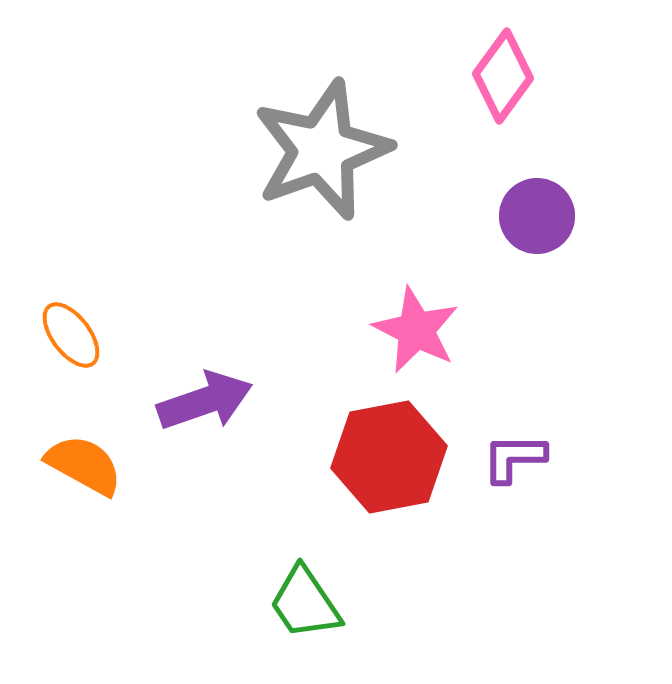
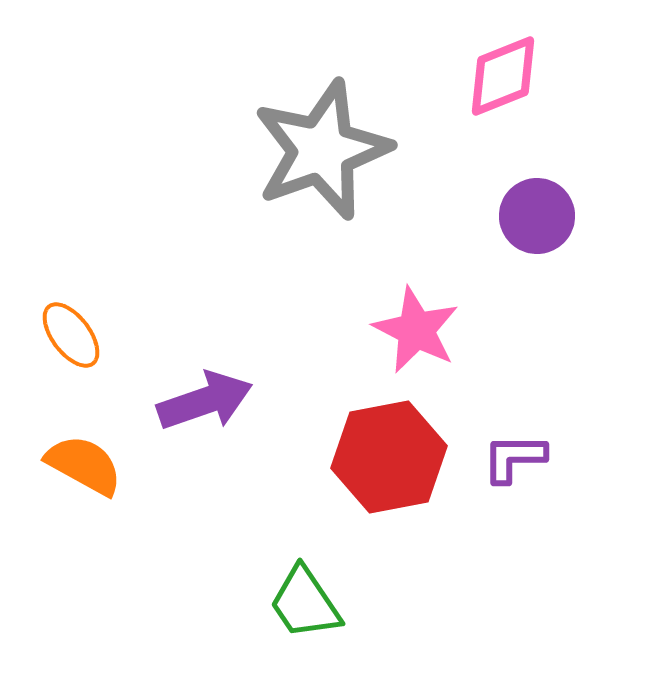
pink diamond: rotated 32 degrees clockwise
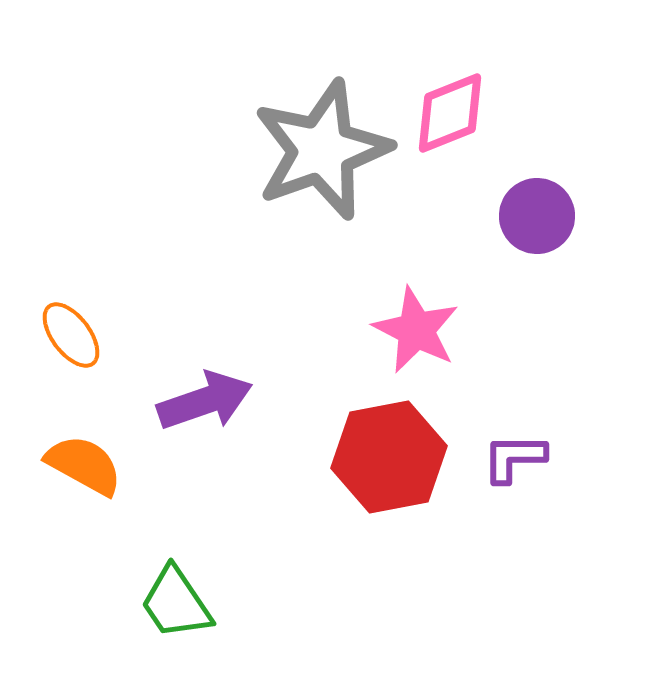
pink diamond: moved 53 px left, 37 px down
green trapezoid: moved 129 px left
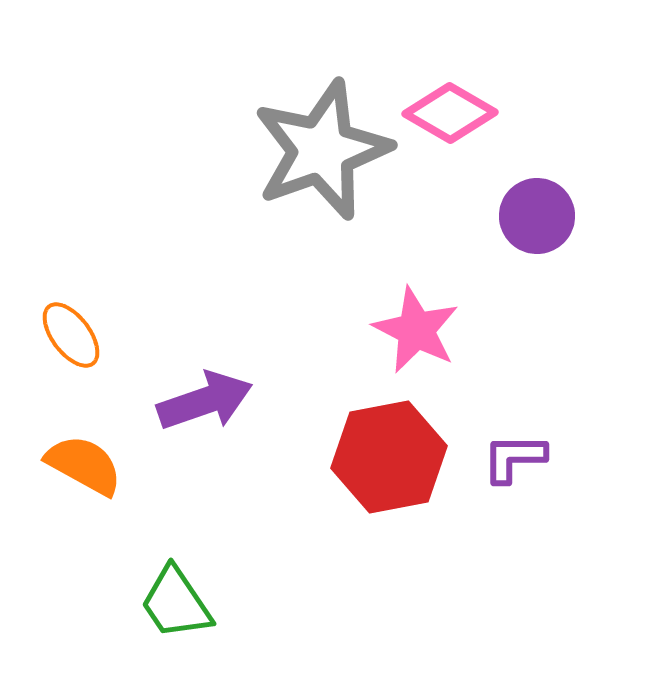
pink diamond: rotated 52 degrees clockwise
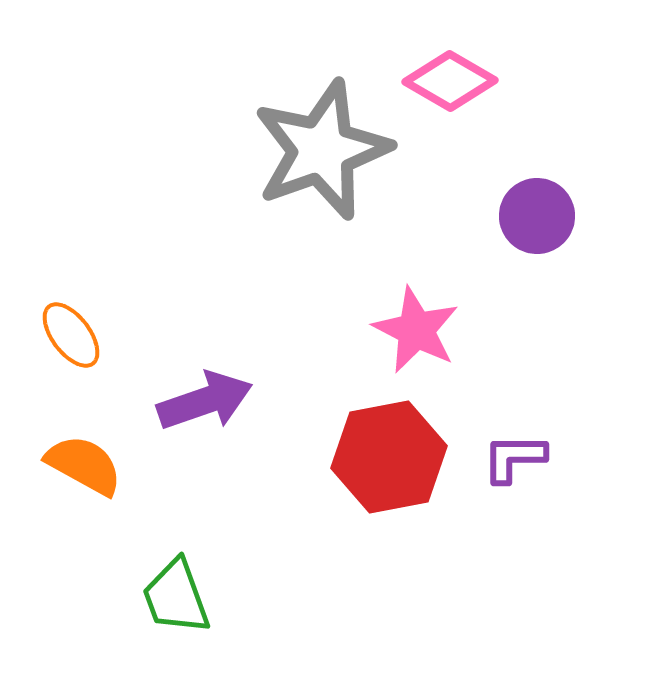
pink diamond: moved 32 px up
green trapezoid: moved 6 px up; rotated 14 degrees clockwise
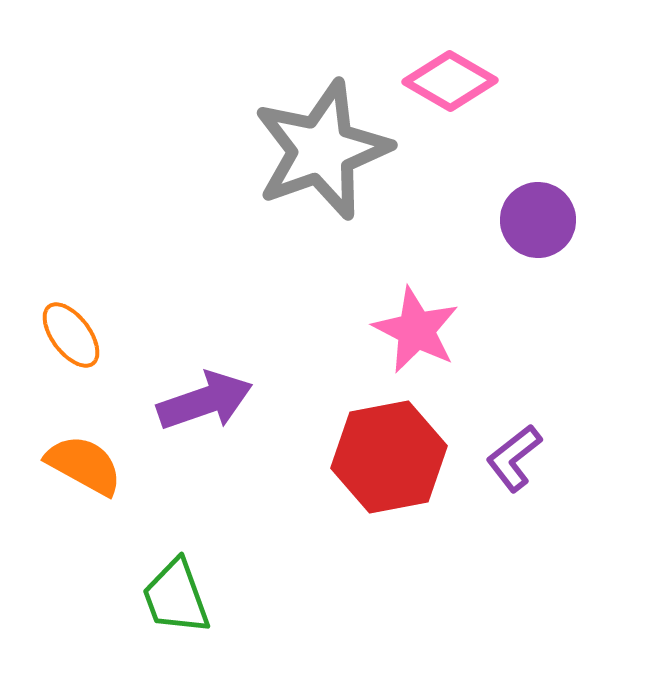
purple circle: moved 1 px right, 4 px down
purple L-shape: rotated 38 degrees counterclockwise
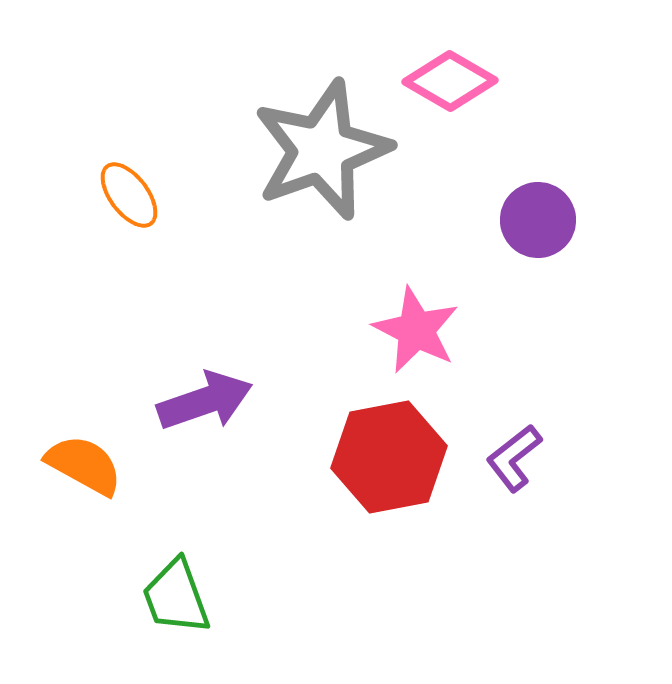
orange ellipse: moved 58 px right, 140 px up
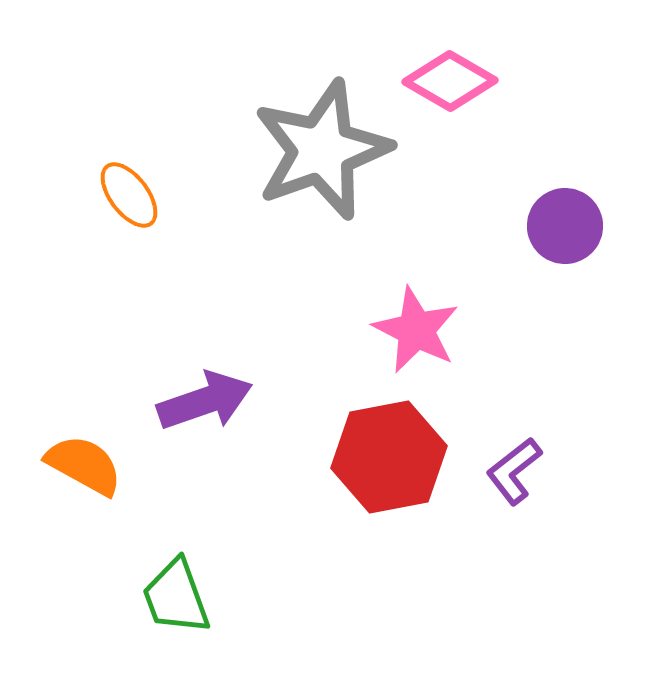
purple circle: moved 27 px right, 6 px down
purple L-shape: moved 13 px down
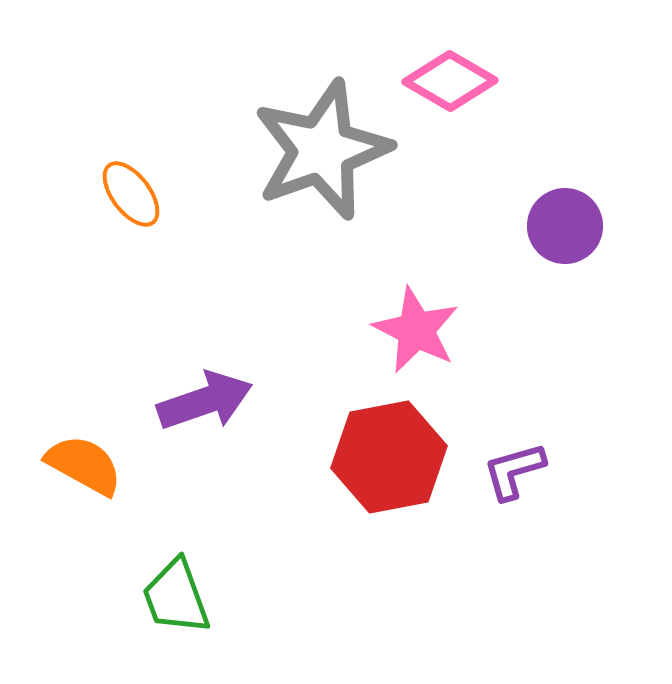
orange ellipse: moved 2 px right, 1 px up
purple L-shape: rotated 22 degrees clockwise
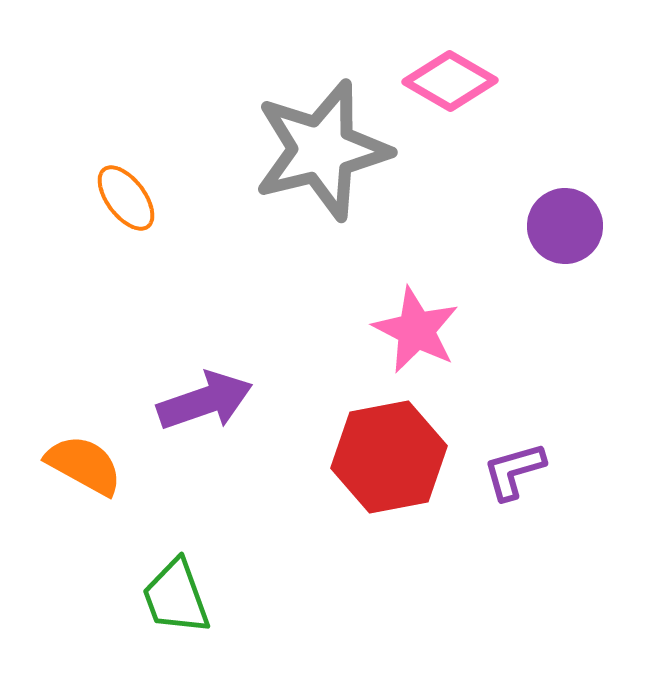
gray star: rotated 6 degrees clockwise
orange ellipse: moved 5 px left, 4 px down
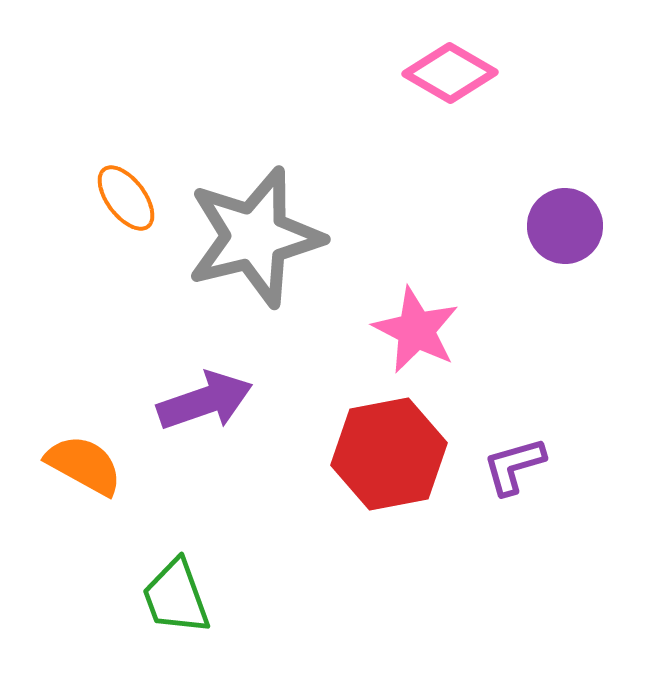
pink diamond: moved 8 px up
gray star: moved 67 px left, 87 px down
red hexagon: moved 3 px up
purple L-shape: moved 5 px up
